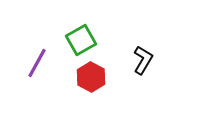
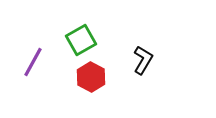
purple line: moved 4 px left, 1 px up
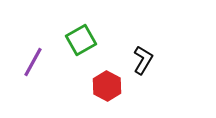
red hexagon: moved 16 px right, 9 px down
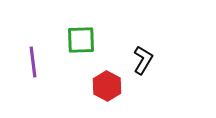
green square: rotated 28 degrees clockwise
purple line: rotated 36 degrees counterclockwise
